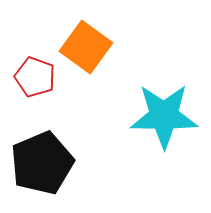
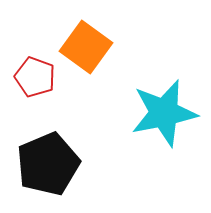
cyan star: moved 3 px up; rotated 12 degrees counterclockwise
black pentagon: moved 6 px right, 1 px down
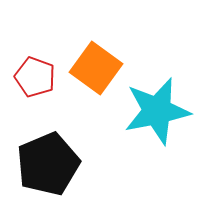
orange square: moved 10 px right, 21 px down
cyan star: moved 7 px left, 2 px up
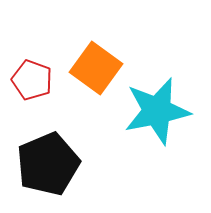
red pentagon: moved 3 px left, 3 px down
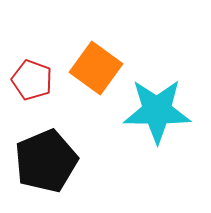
cyan star: rotated 12 degrees clockwise
black pentagon: moved 2 px left, 3 px up
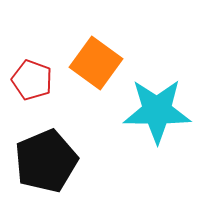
orange square: moved 5 px up
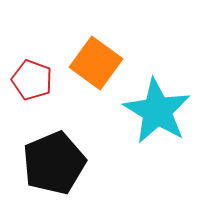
cyan star: rotated 30 degrees clockwise
black pentagon: moved 8 px right, 2 px down
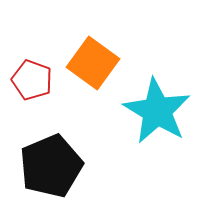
orange square: moved 3 px left
black pentagon: moved 3 px left, 3 px down
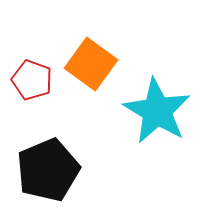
orange square: moved 2 px left, 1 px down
black pentagon: moved 3 px left, 4 px down
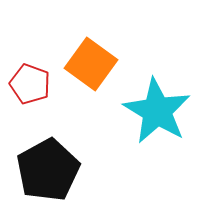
red pentagon: moved 2 px left, 4 px down
black pentagon: rotated 6 degrees counterclockwise
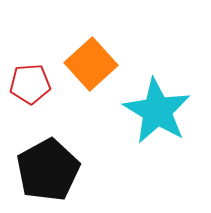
orange square: rotated 12 degrees clockwise
red pentagon: rotated 24 degrees counterclockwise
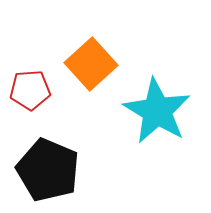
red pentagon: moved 6 px down
black pentagon: rotated 20 degrees counterclockwise
